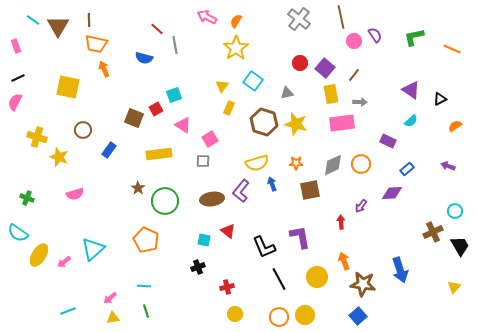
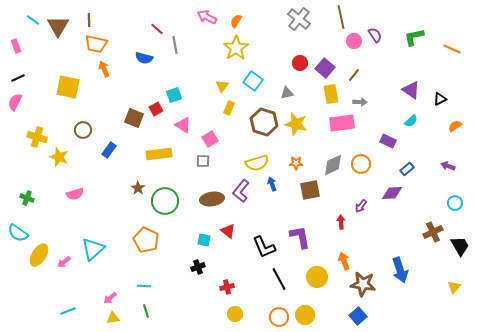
cyan circle at (455, 211): moved 8 px up
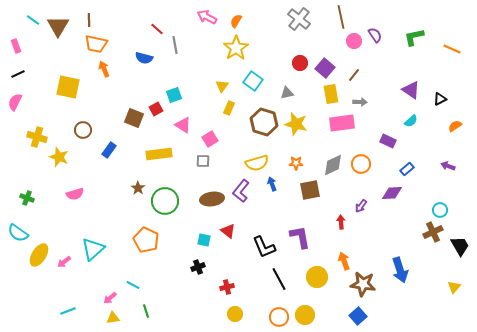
black line at (18, 78): moved 4 px up
cyan circle at (455, 203): moved 15 px left, 7 px down
cyan line at (144, 286): moved 11 px left, 1 px up; rotated 24 degrees clockwise
